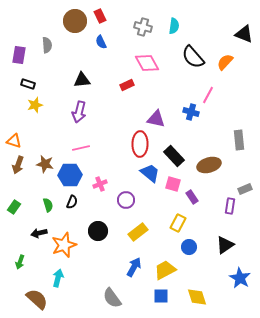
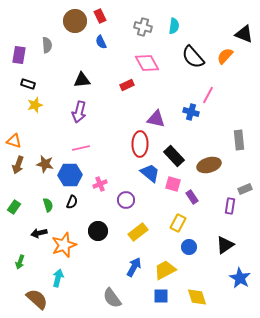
orange semicircle at (225, 62): moved 6 px up
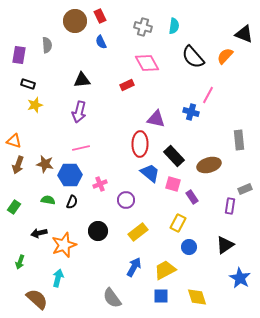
green semicircle at (48, 205): moved 5 px up; rotated 64 degrees counterclockwise
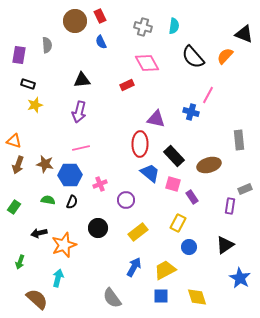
black circle at (98, 231): moved 3 px up
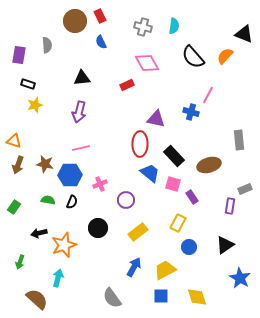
black triangle at (82, 80): moved 2 px up
